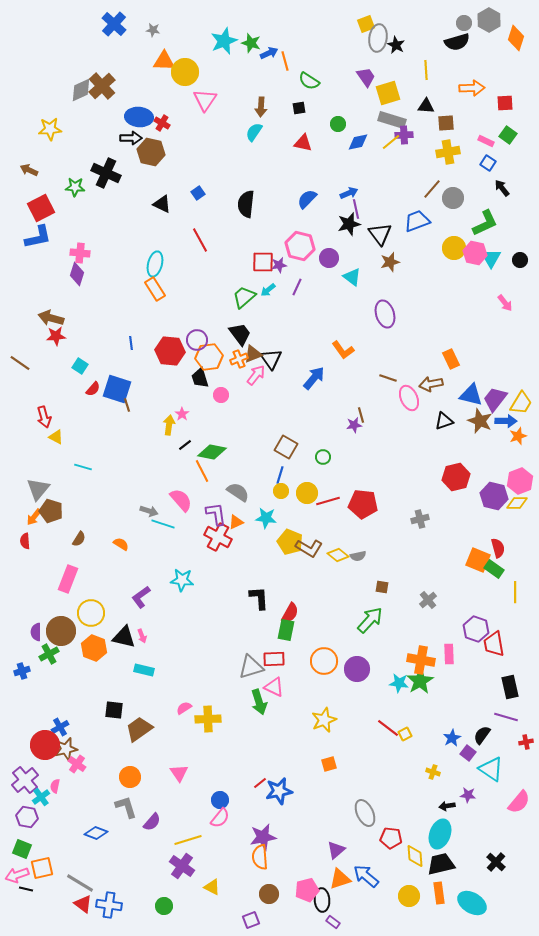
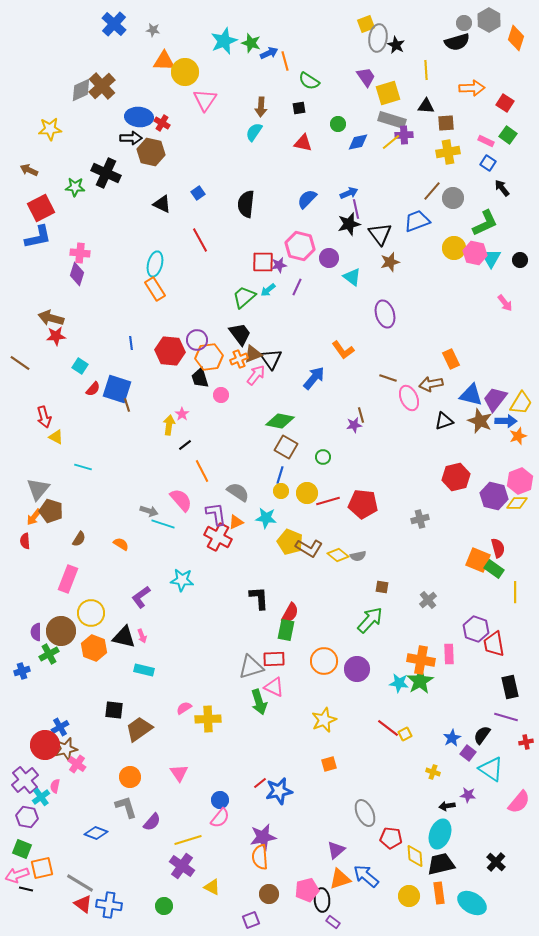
red square at (505, 103): rotated 36 degrees clockwise
brown line at (432, 189): moved 2 px down
green diamond at (212, 452): moved 68 px right, 31 px up
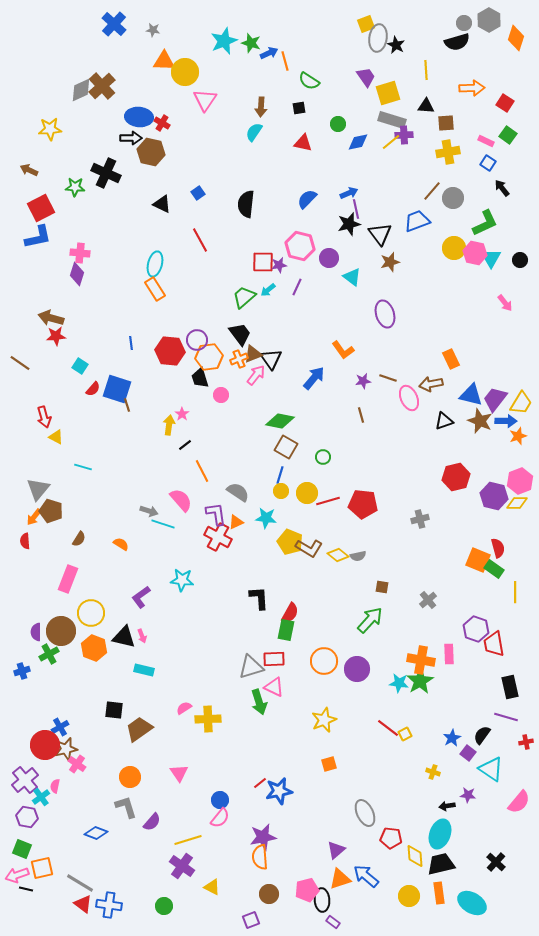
purple star at (354, 425): moved 9 px right, 44 px up
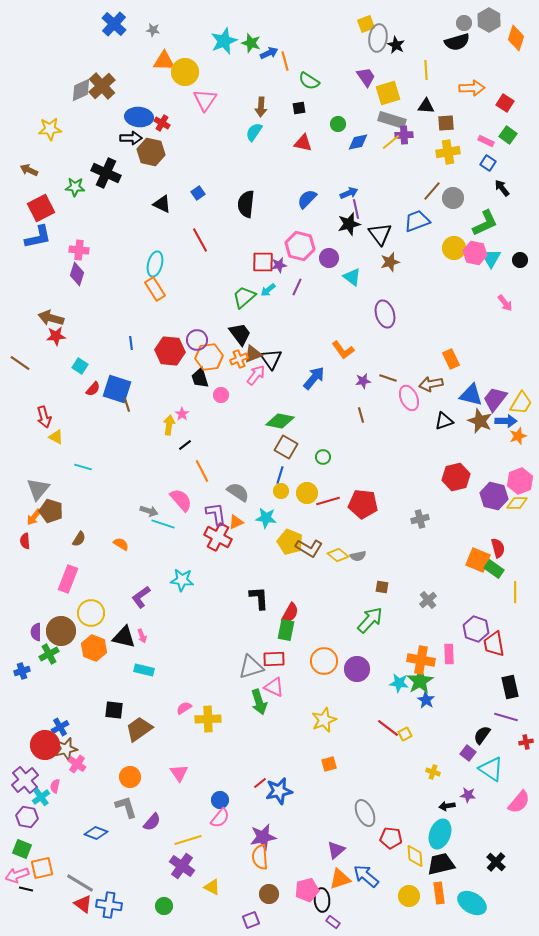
pink cross at (80, 253): moved 1 px left, 3 px up
blue star at (452, 738): moved 26 px left, 38 px up; rotated 12 degrees counterclockwise
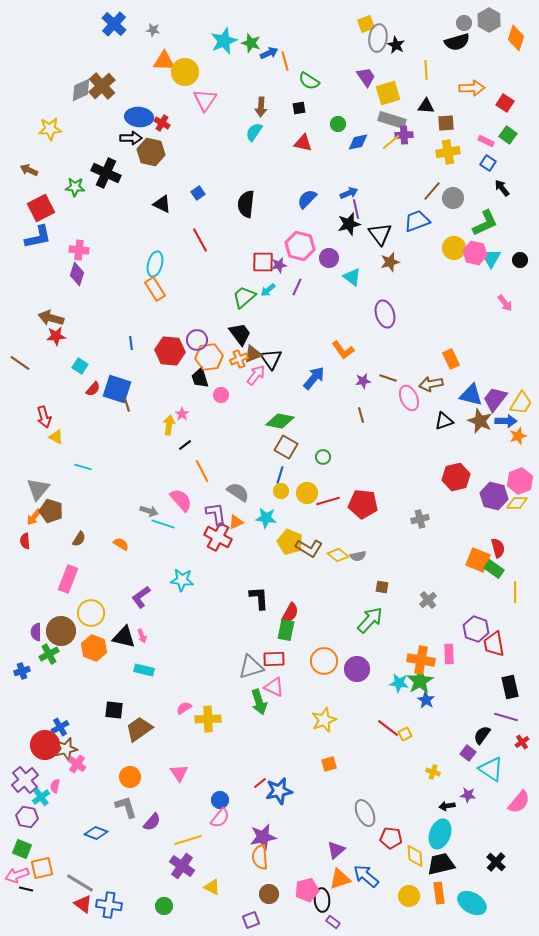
red cross at (526, 742): moved 4 px left; rotated 24 degrees counterclockwise
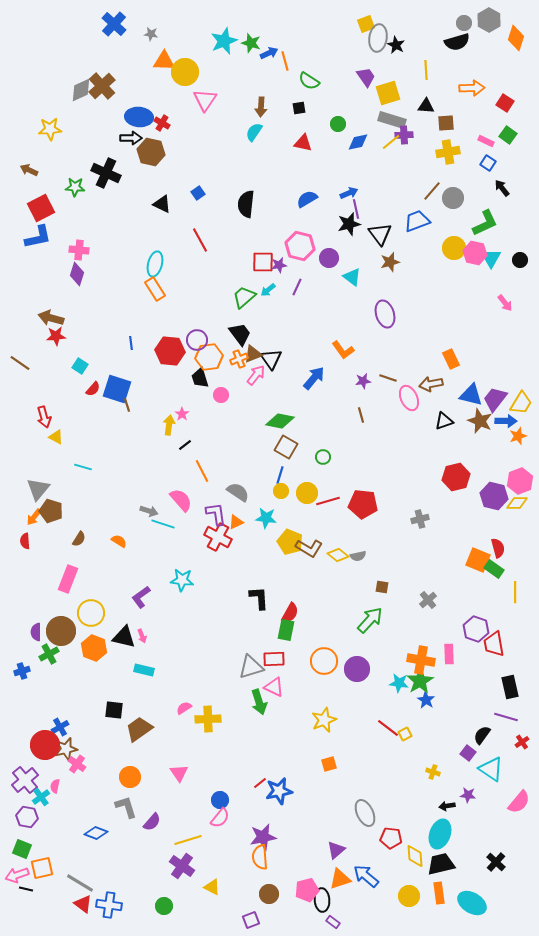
gray star at (153, 30): moved 2 px left, 4 px down
blue semicircle at (307, 199): rotated 15 degrees clockwise
orange semicircle at (121, 544): moved 2 px left, 3 px up
